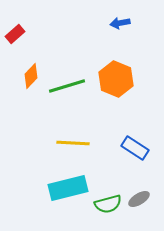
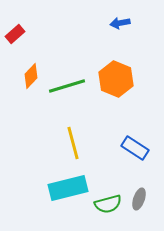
yellow line: rotated 72 degrees clockwise
gray ellipse: rotated 40 degrees counterclockwise
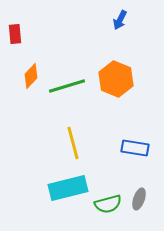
blue arrow: moved 3 px up; rotated 54 degrees counterclockwise
red rectangle: rotated 54 degrees counterclockwise
blue rectangle: rotated 24 degrees counterclockwise
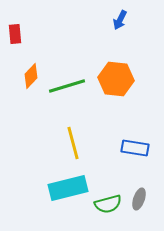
orange hexagon: rotated 16 degrees counterclockwise
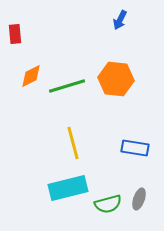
orange diamond: rotated 20 degrees clockwise
